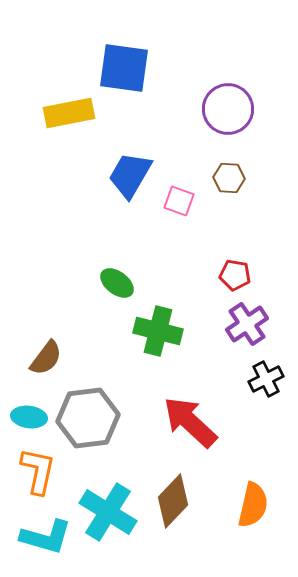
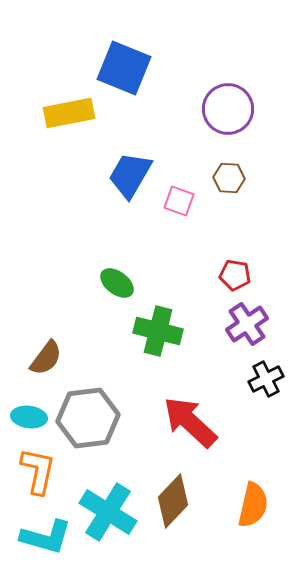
blue square: rotated 14 degrees clockwise
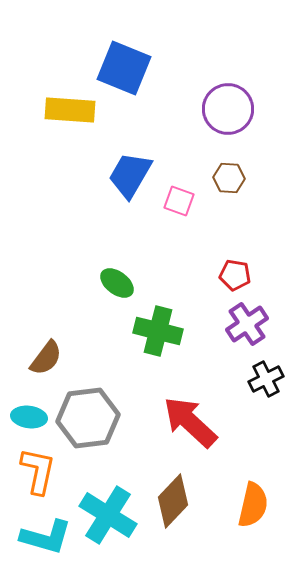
yellow rectangle: moved 1 px right, 3 px up; rotated 15 degrees clockwise
cyan cross: moved 3 px down
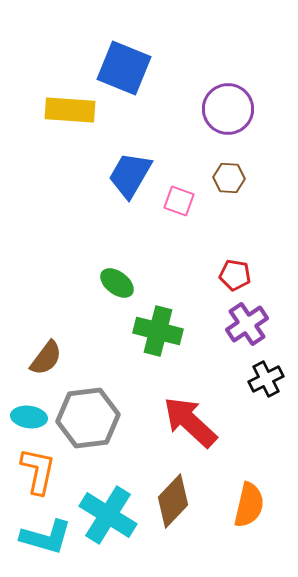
orange semicircle: moved 4 px left
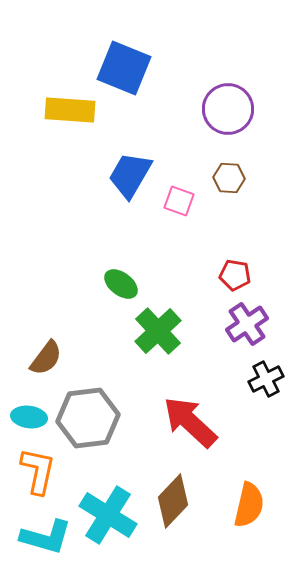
green ellipse: moved 4 px right, 1 px down
green cross: rotated 33 degrees clockwise
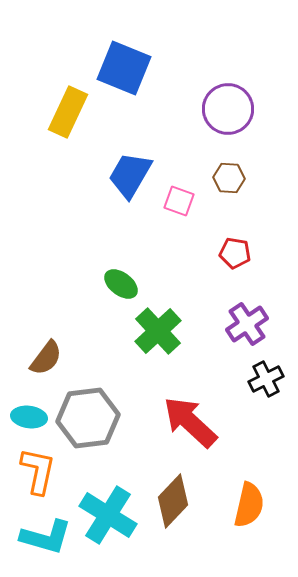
yellow rectangle: moved 2 px left, 2 px down; rotated 69 degrees counterclockwise
red pentagon: moved 22 px up
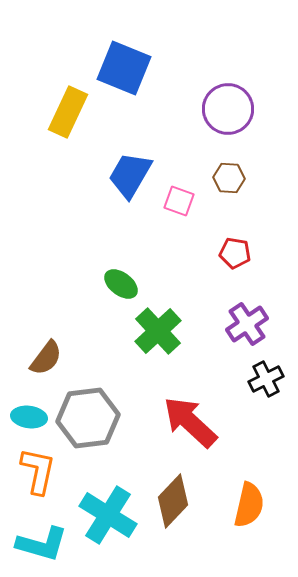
cyan L-shape: moved 4 px left, 7 px down
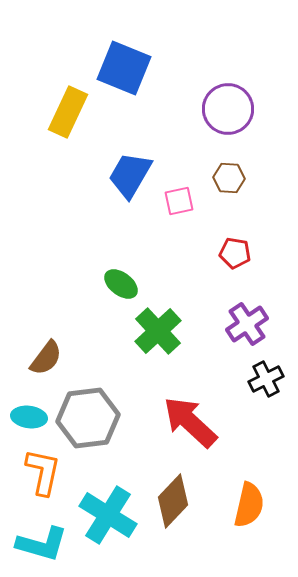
pink square: rotated 32 degrees counterclockwise
orange L-shape: moved 5 px right, 1 px down
